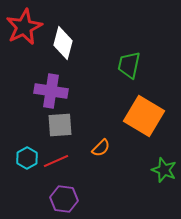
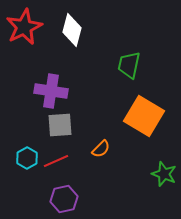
white diamond: moved 9 px right, 13 px up
orange semicircle: moved 1 px down
green star: moved 4 px down
purple hexagon: rotated 20 degrees counterclockwise
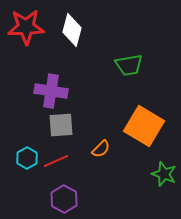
red star: moved 2 px right; rotated 24 degrees clockwise
green trapezoid: rotated 112 degrees counterclockwise
orange square: moved 10 px down
gray square: moved 1 px right
purple hexagon: rotated 20 degrees counterclockwise
